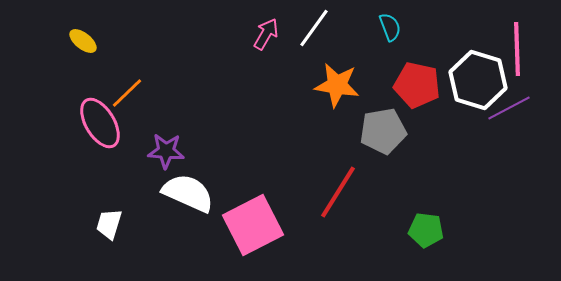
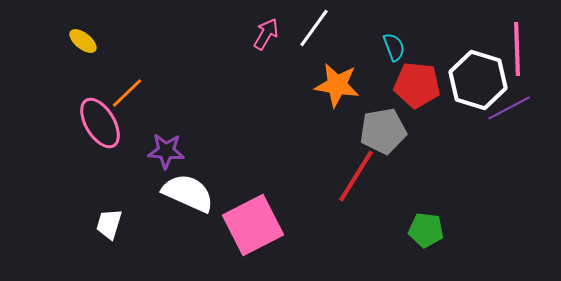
cyan semicircle: moved 4 px right, 20 px down
red pentagon: rotated 6 degrees counterclockwise
red line: moved 18 px right, 16 px up
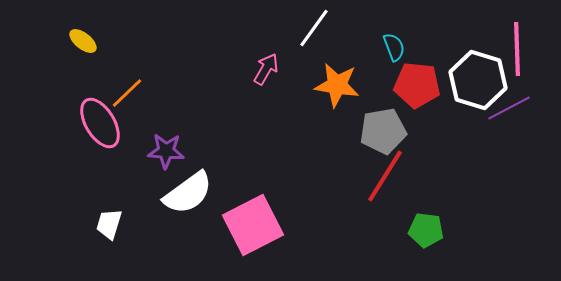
pink arrow: moved 35 px down
red line: moved 29 px right
white semicircle: rotated 120 degrees clockwise
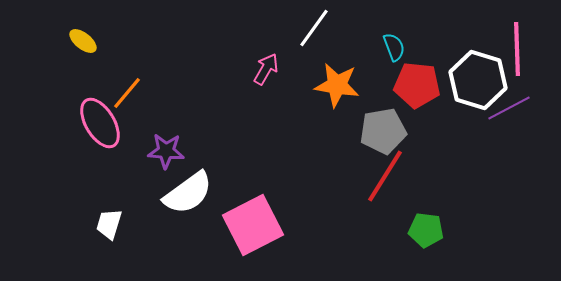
orange line: rotated 6 degrees counterclockwise
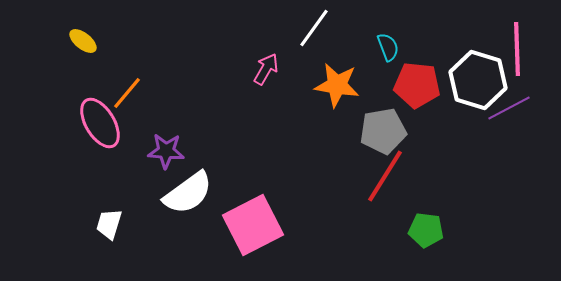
cyan semicircle: moved 6 px left
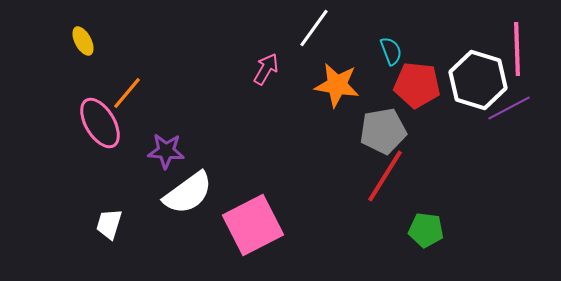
yellow ellipse: rotated 24 degrees clockwise
cyan semicircle: moved 3 px right, 4 px down
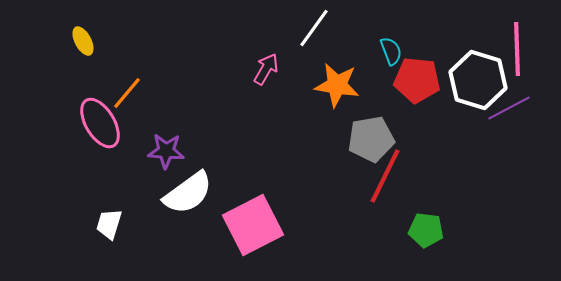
red pentagon: moved 5 px up
gray pentagon: moved 12 px left, 8 px down
red line: rotated 6 degrees counterclockwise
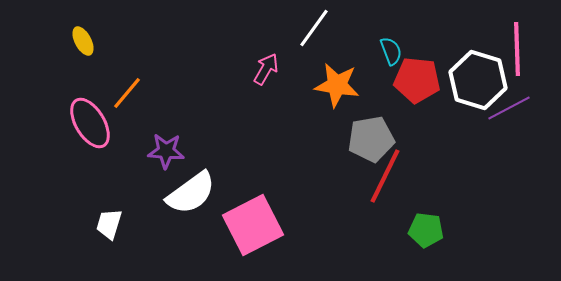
pink ellipse: moved 10 px left
white semicircle: moved 3 px right
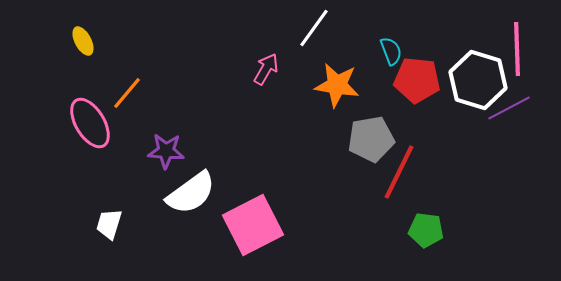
red line: moved 14 px right, 4 px up
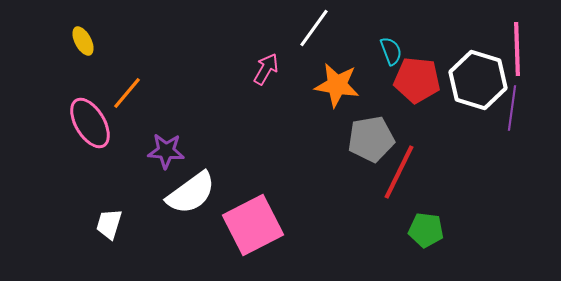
purple line: moved 3 px right; rotated 54 degrees counterclockwise
